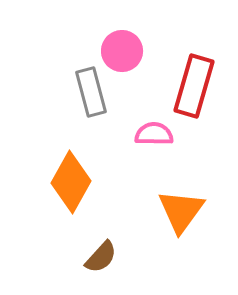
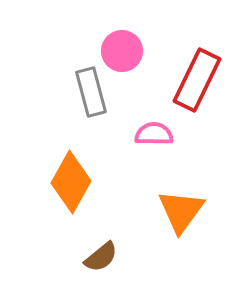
red rectangle: moved 3 px right, 6 px up; rotated 10 degrees clockwise
brown semicircle: rotated 9 degrees clockwise
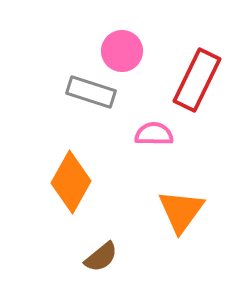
gray rectangle: rotated 57 degrees counterclockwise
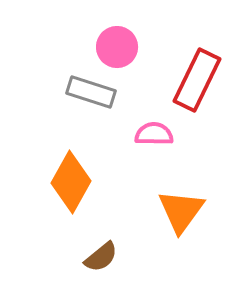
pink circle: moved 5 px left, 4 px up
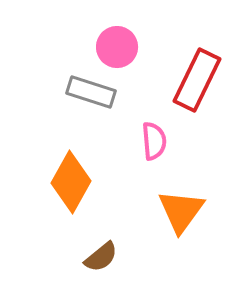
pink semicircle: moved 7 px down; rotated 84 degrees clockwise
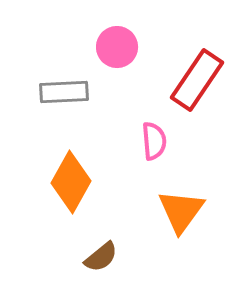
red rectangle: rotated 8 degrees clockwise
gray rectangle: moved 27 px left; rotated 21 degrees counterclockwise
